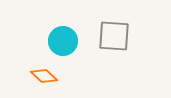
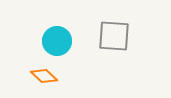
cyan circle: moved 6 px left
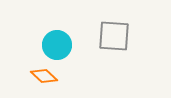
cyan circle: moved 4 px down
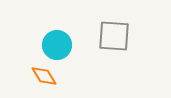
orange diamond: rotated 16 degrees clockwise
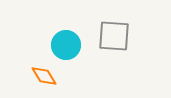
cyan circle: moved 9 px right
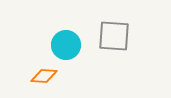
orange diamond: rotated 56 degrees counterclockwise
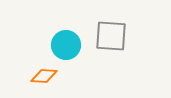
gray square: moved 3 px left
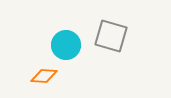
gray square: rotated 12 degrees clockwise
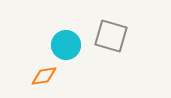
orange diamond: rotated 12 degrees counterclockwise
